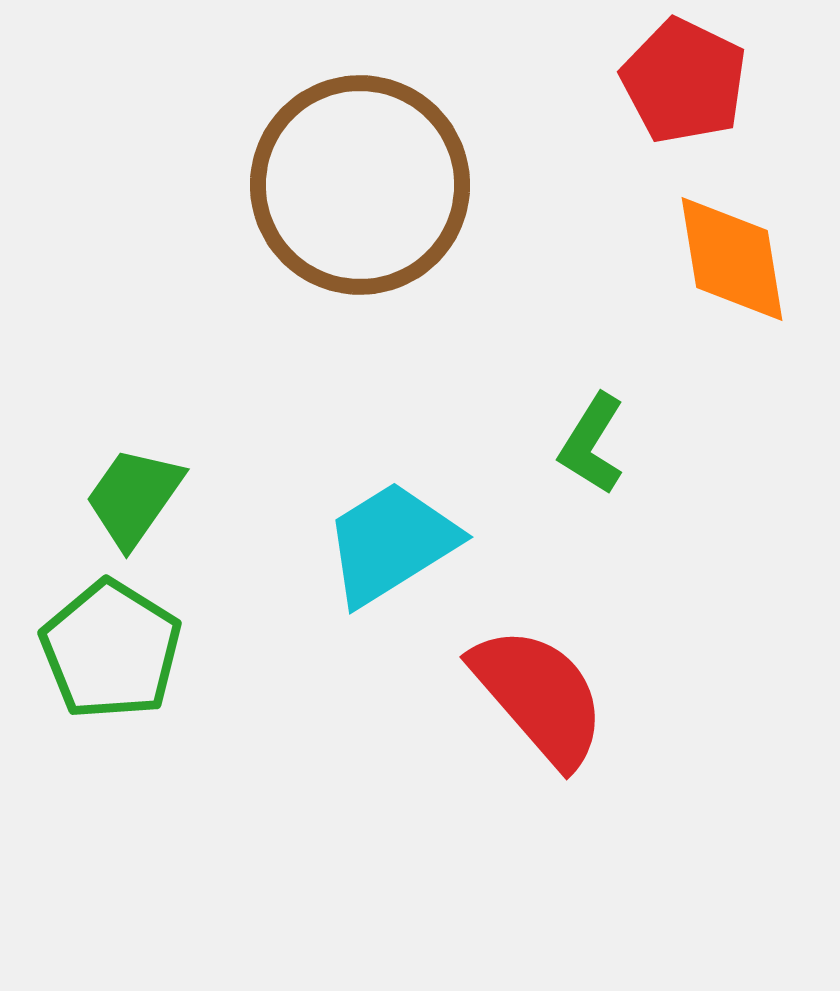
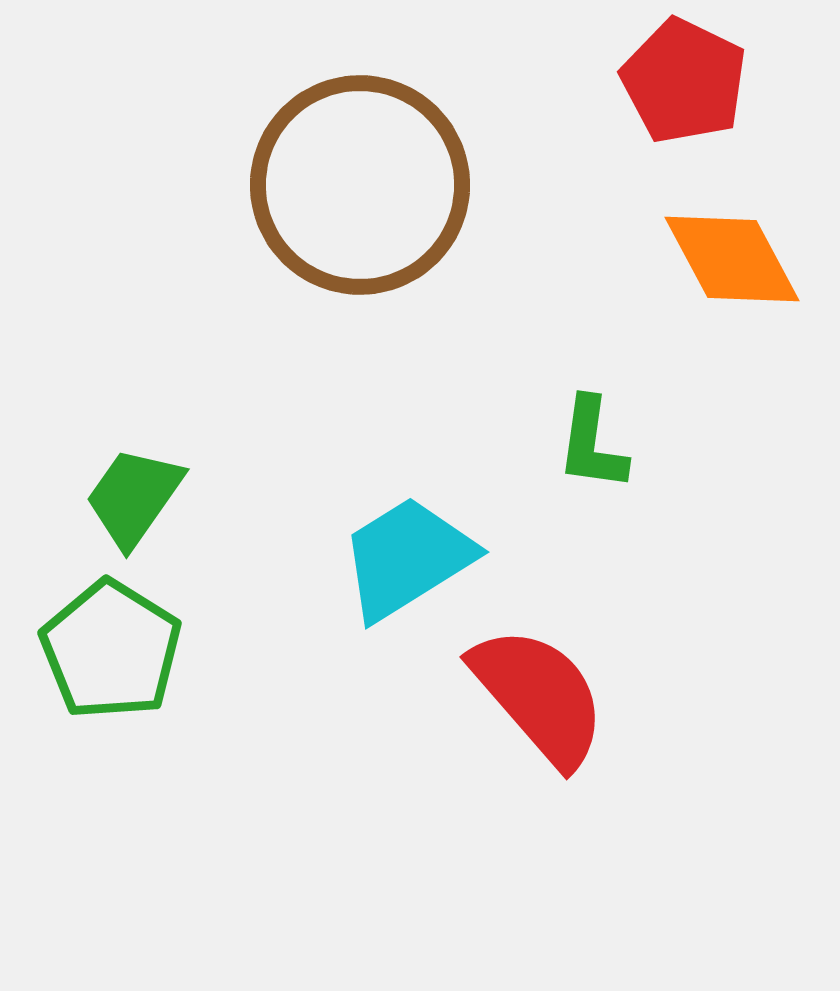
orange diamond: rotated 19 degrees counterclockwise
green L-shape: rotated 24 degrees counterclockwise
cyan trapezoid: moved 16 px right, 15 px down
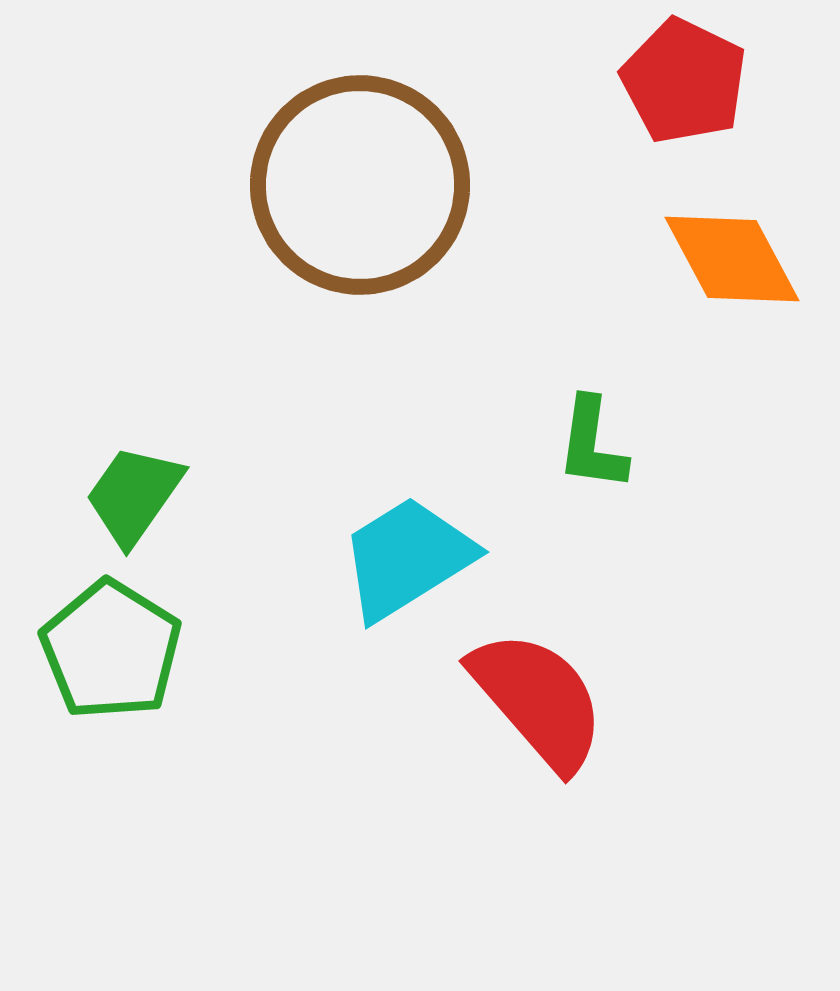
green trapezoid: moved 2 px up
red semicircle: moved 1 px left, 4 px down
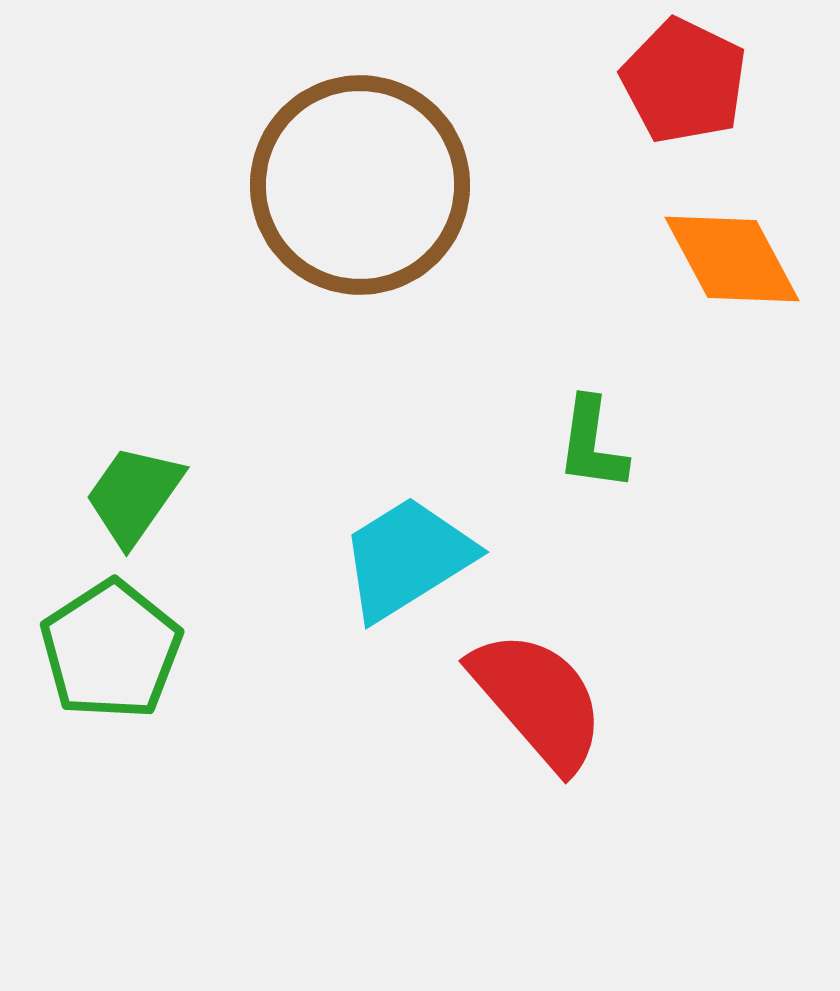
green pentagon: rotated 7 degrees clockwise
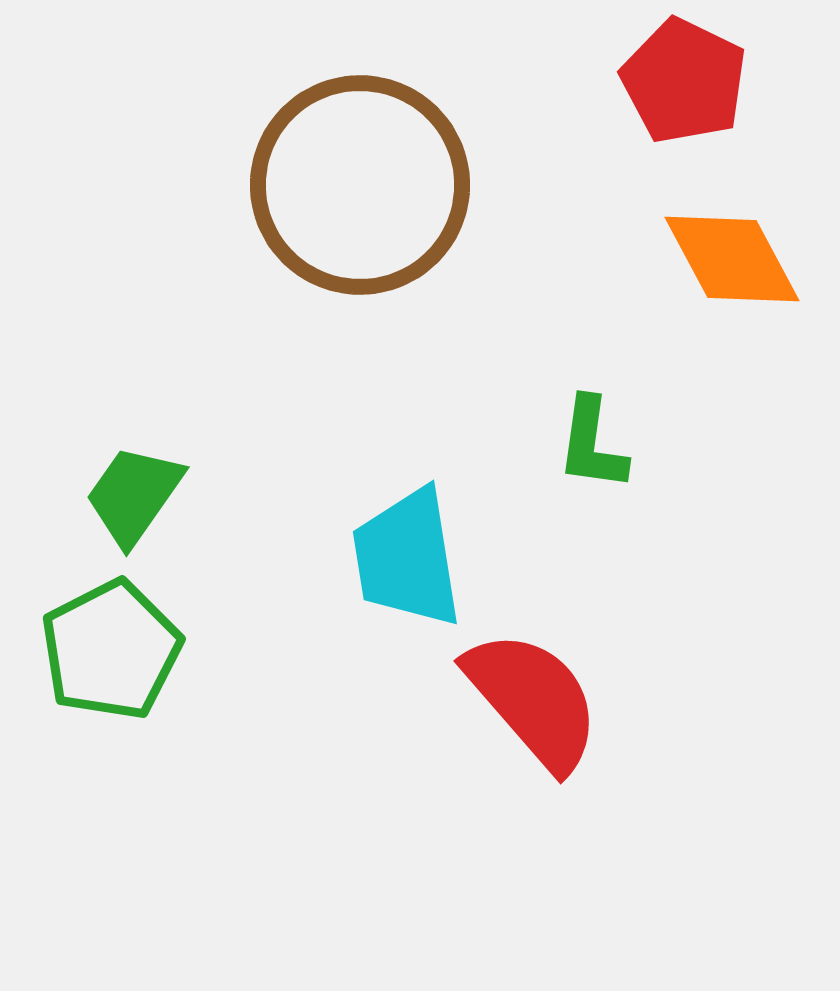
cyan trapezoid: rotated 67 degrees counterclockwise
green pentagon: rotated 6 degrees clockwise
red semicircle: moved 5 px left
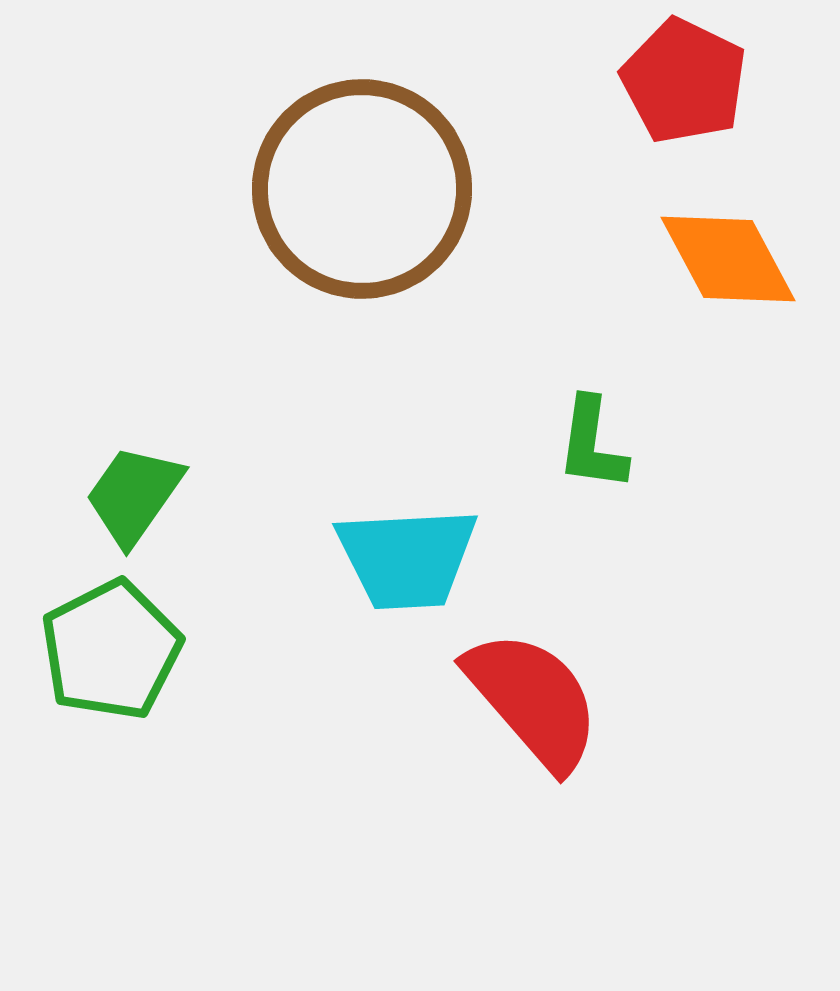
brown circle: moved 2 px right, 4 px down
orange diamond: moved 4 px left
cyan trapezoid: rotated 84 degrees counterclockwise
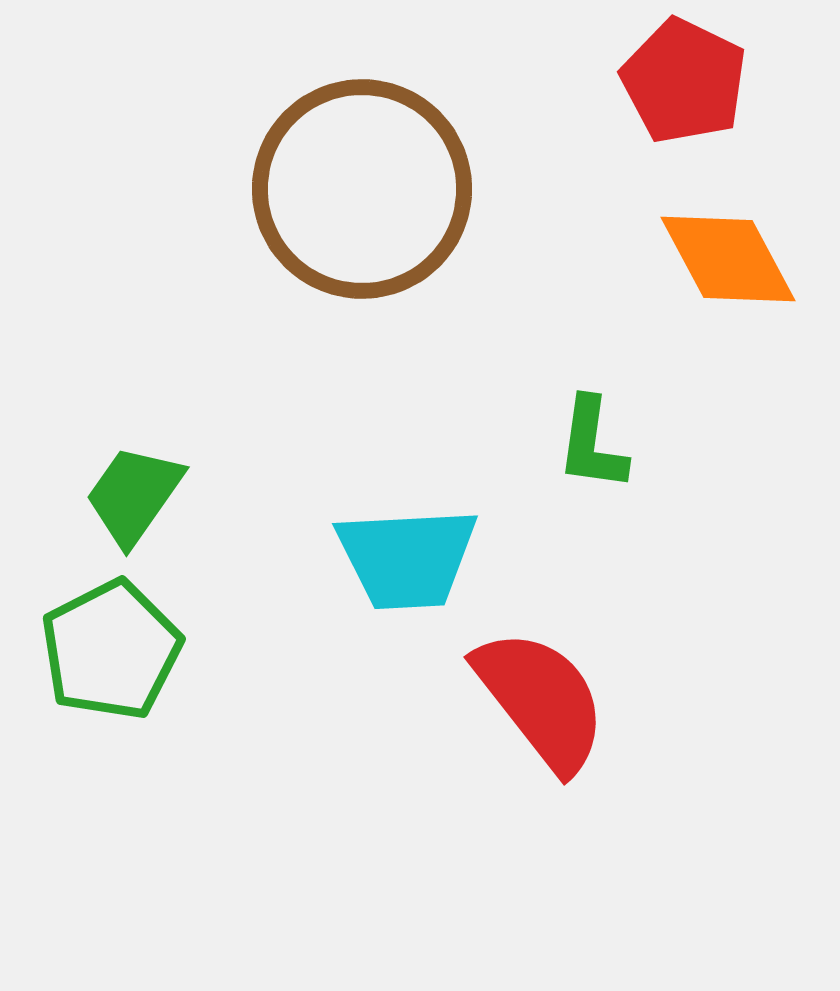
red semicircle: moved 8 px right; rotated 3 degrees clockwise
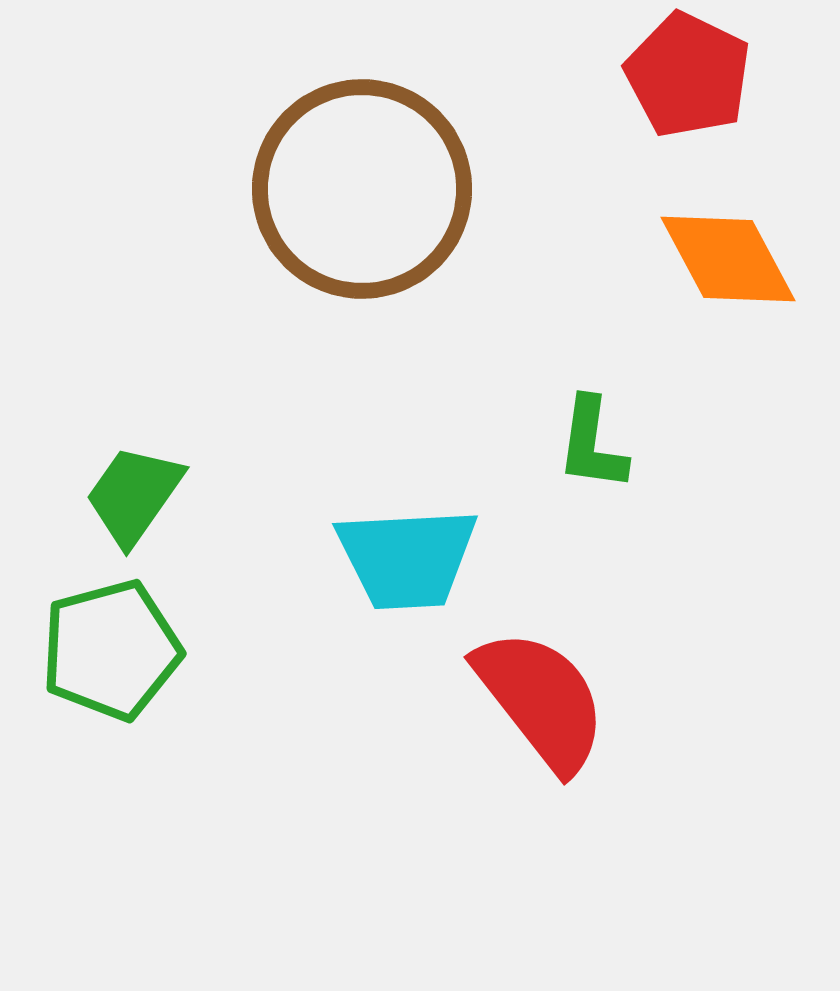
red pentagon: moved 4 px right, 6 px up
green pentagon: rotated 12 degrees clockwise
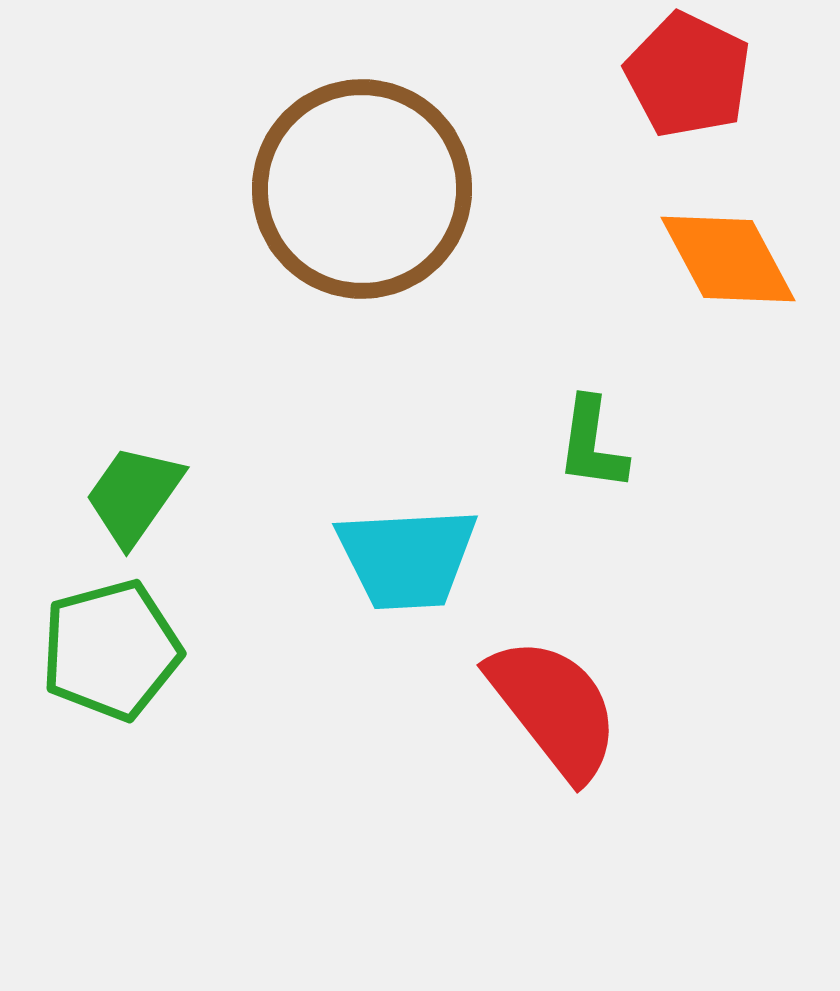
red semicircle: moved 13 px right, 8 px down
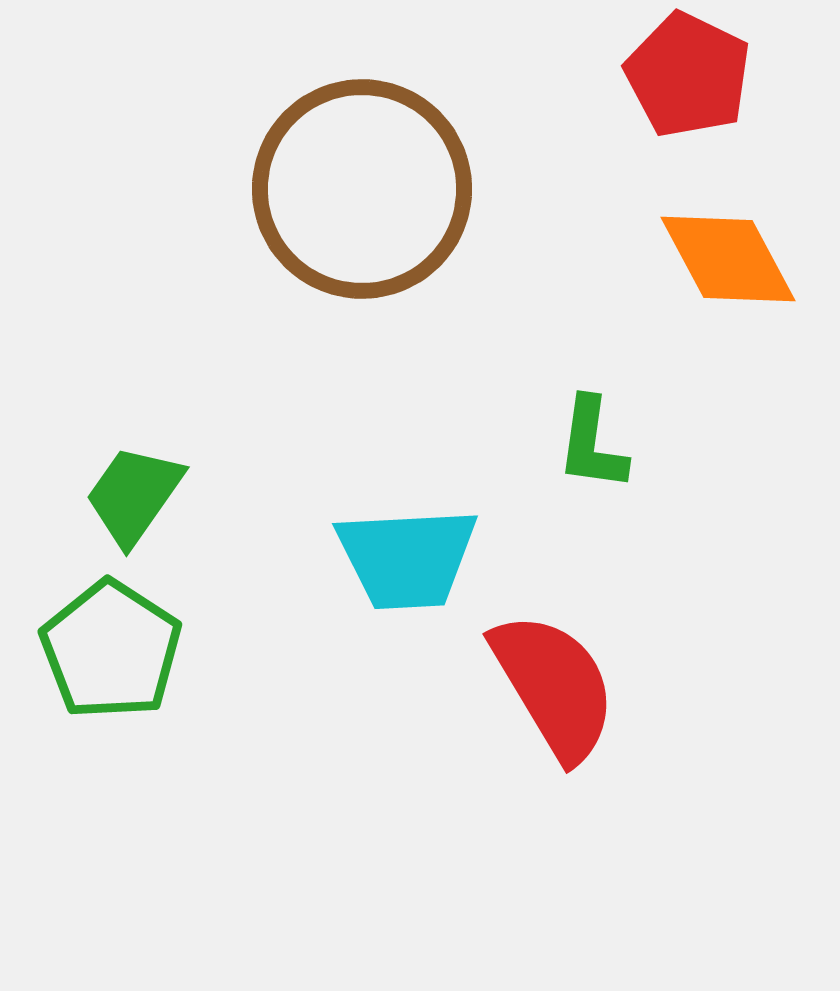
green pentagon: rotated 24 degrees counterclockwise
red semicircle: moved 22 px up; rotated 7 degrees clockwise
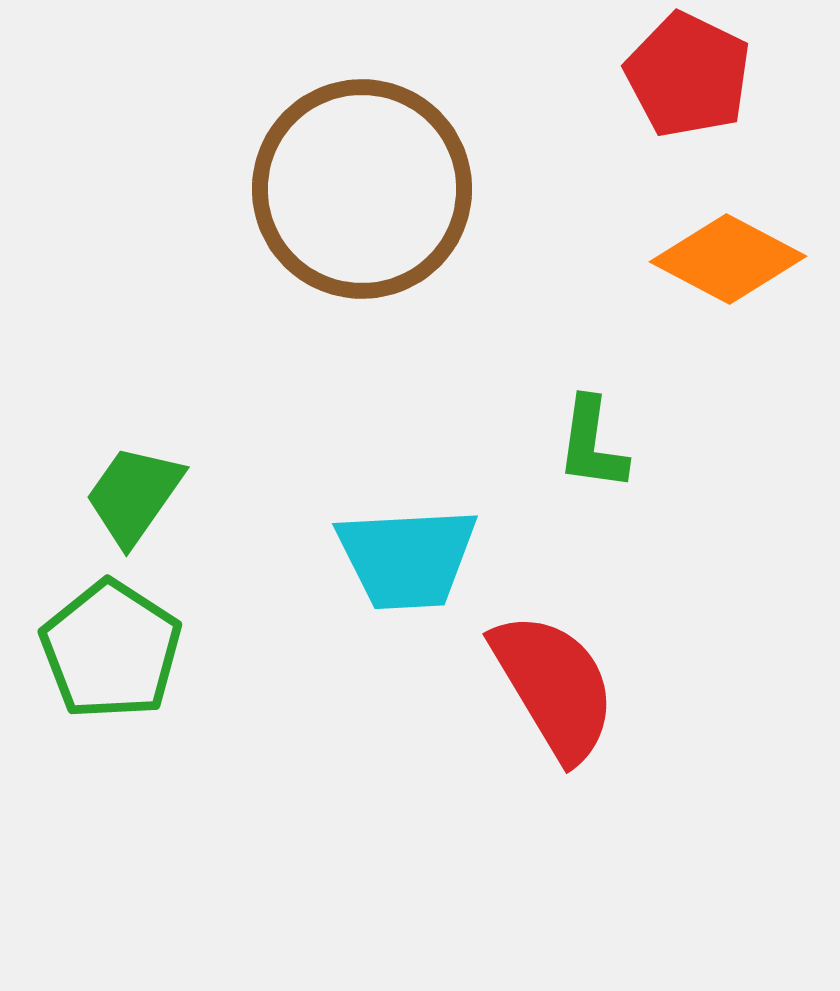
orange diamond: rotated 34 degrees counterclockwise
